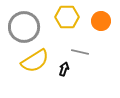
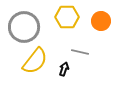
yellow semicircle: rotated 20 degrees counterclockwise
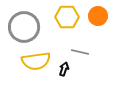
orange circle: moved 3 px left, 5 px up
yellow semicircle: moved 1 px right; rotated 44 degrees clockwise
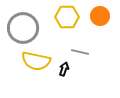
orange circle: moved 2 px right
gray circle: moved 1 px left, 1 px down
yellow semicircle: rotated 20 degrees clockwise
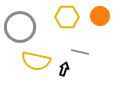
gray circle: moved 3 px left, 1 px up
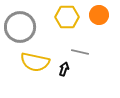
orange circle: moved 1 px left, 1 px up
yellow semicircle: moved 1 px left, 1 px down
